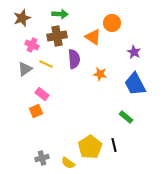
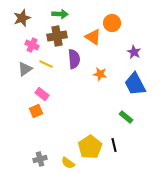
gray cross: moved 2 px left, 1 px down
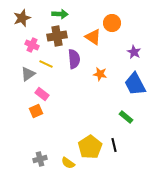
gray triangle: moved 3 px right, 5 px down
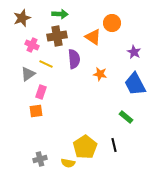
pink rectangle: moved 1 px left, 2 px up; rotated 72 degrees clockwise
orange square: rotated 16 degrees clockwise
yellow pentagon: moved 5 px left
yellow semicircle: rotated 24 degrees counterclockwise
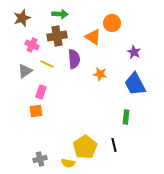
yellow line: moved 1 px right
gray triangle: moved 3 px left, 3 px up
green rectangle: rotated 56 degrees clockwise
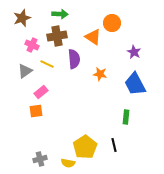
pink rectangle: rotated 32 degrees clockwise
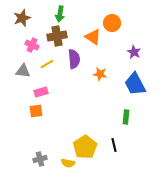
green arrow: rotated 98 degrees clockwise
yellow line: rotated 56 degrees counterclockwise
gray triangle: moved 2 px left; rotated 42 degrees clockwise
pink rectangle: rotated 24 degrees clockwise
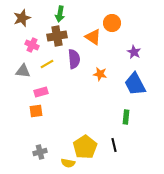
gray cross: moved 7 px up
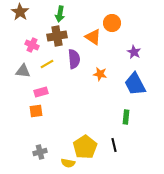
brown star: moved 2 px left, 6 px up; rotated 18 degrees counterclockwise
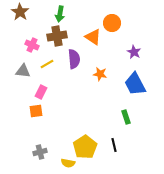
pink rectangle: rotated 48 degrees counterclockwise
green rectangle: rotated 24 degrees counterclockwise
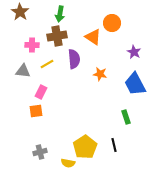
pink cross: rotated 24 degrees counterclockwise
